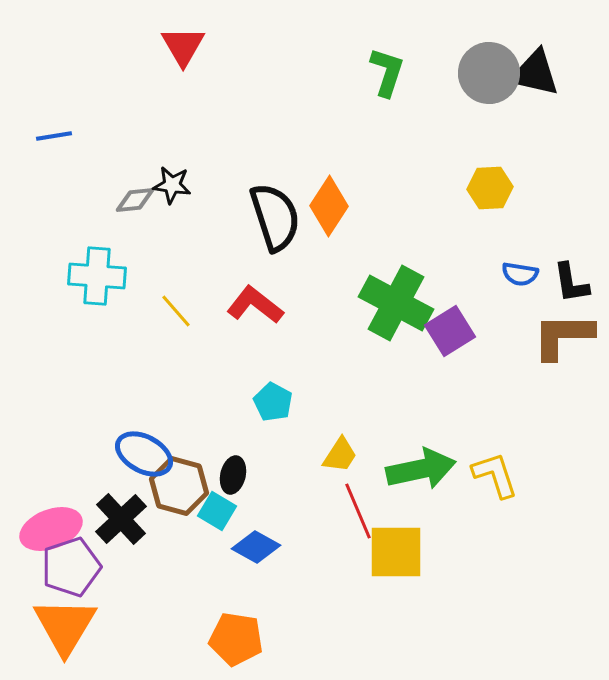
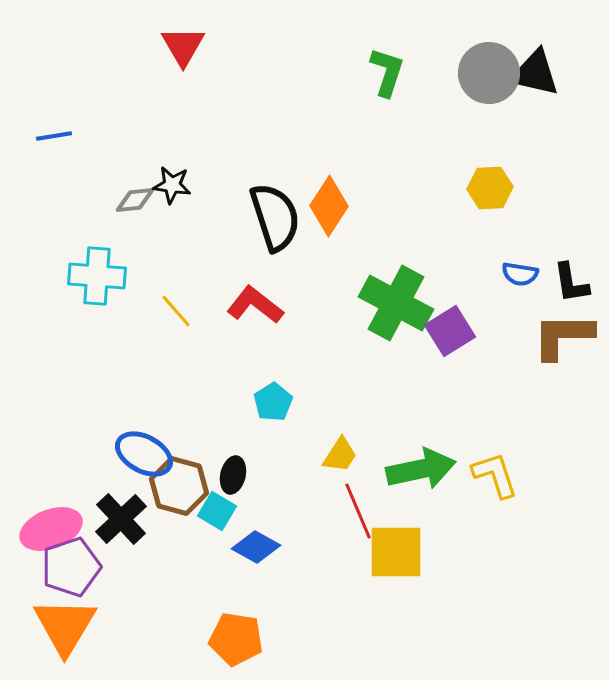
cyan pentagon: rotated 12 degrees clockwise
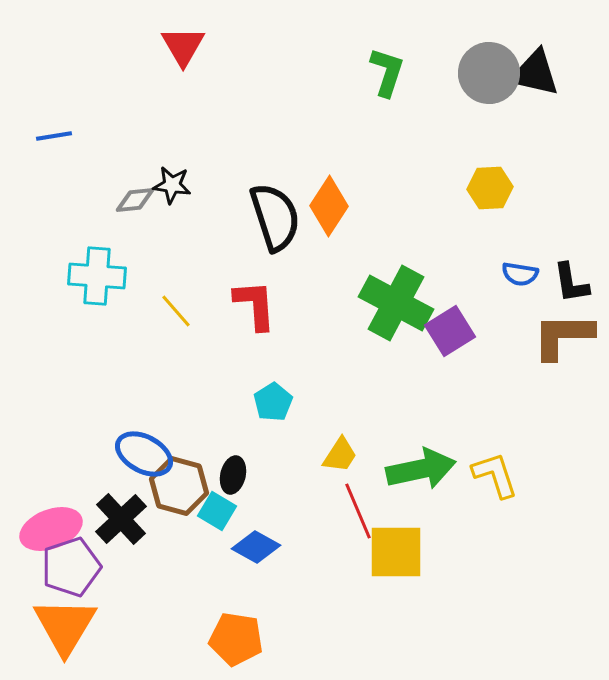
red L-shape: rotated 48 degrees clockwise
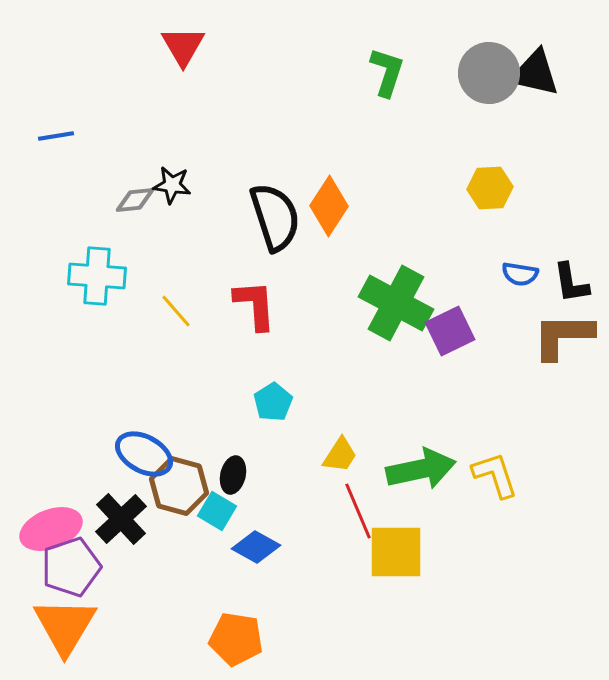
blue line: moved 2 px right
purple square: rotated 6 degrees clockwise
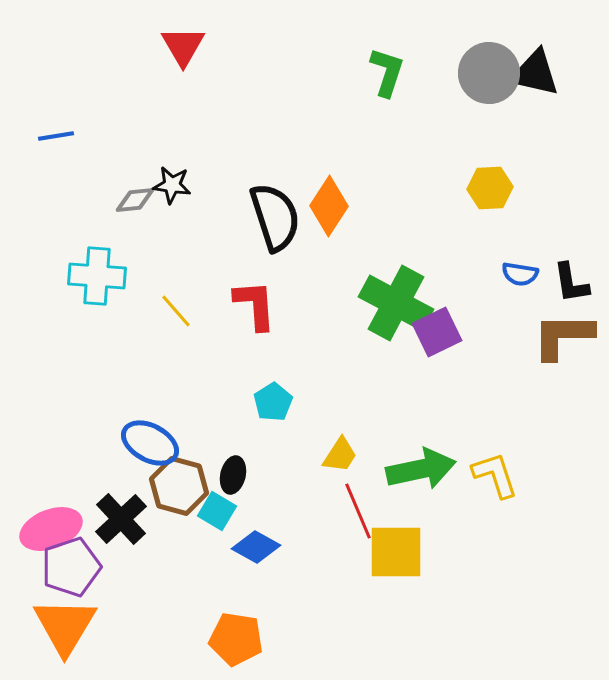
purple square: moved 13 px left, 1 px down
blue ellipse: moved 6 px right, 11 px up
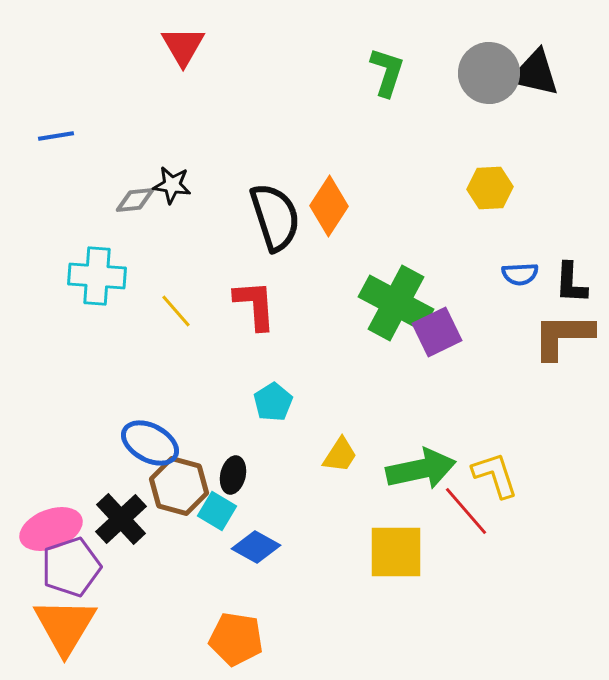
blue semicircle: rotated 12 degrees counterclockwise
black L-shape: rotated 12 degrees clockwise
red line: moved 108 px right; rotated 18 degrees counterclockwise
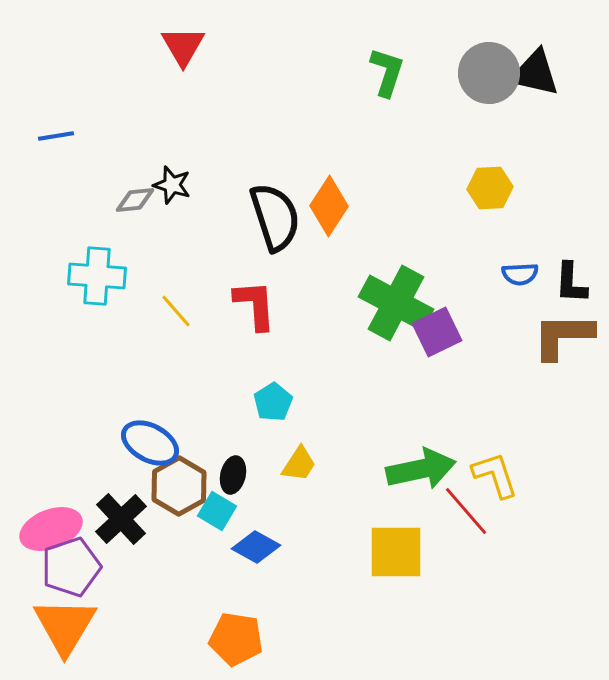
black star: rotated 9 degrees clockwise
yellow trapezoid: moved 41 px left, 9 px down
brown hexagon: rotated 16 degrees clockwise
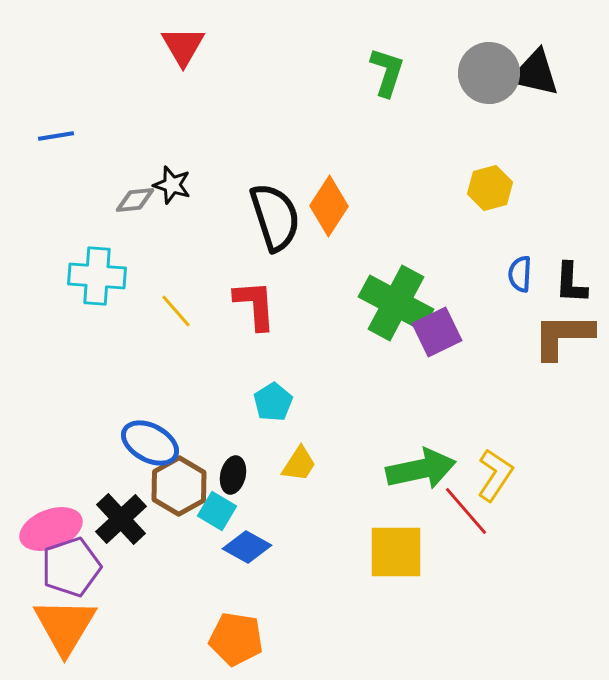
yellow hexagon: rotated 12 degrees counterclockwise
blue semicircle: rotated 96 degrees clockwise
yellow L-shape: rotated 52 degrees clockwise
blue diamond: moved 9 px left
